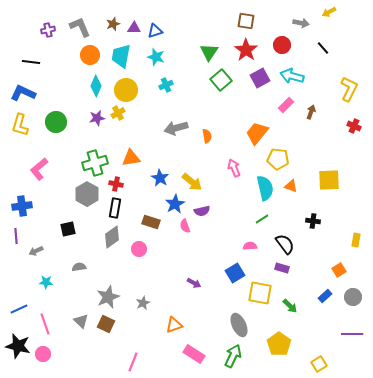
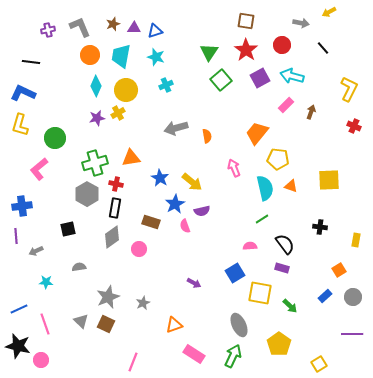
green circle at (56, 122): moved 1 px left, 16 px down
black cross at (313, 221): moved 7 px right, 6 px down
pink circle at (43, 354): moved 2 px left, 6 px down
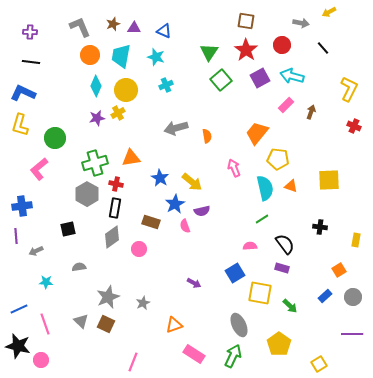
purple cross at (48, 30): moved 18 px left, 2 px down; rotated 16 degrees clockwise
blue triangle at (155, 31): moved 9 px right; rotated 42 degrees clockwise
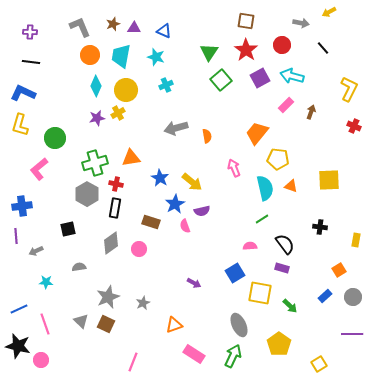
gray diamond at (112, 237): moved 1 px left, 6 px down
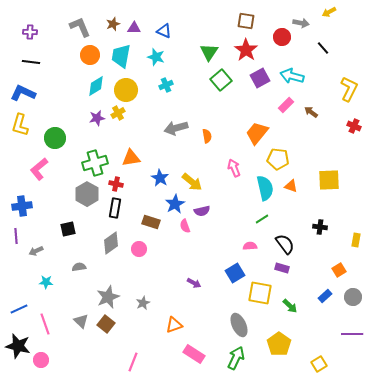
red circle at (282, 45): moved 8 px up
cyan diamond at (96, 86): rotated 35 degrees clockwise
brown arrow at (311, 112): rotated 72 degrees counterclockwise
brown square at (106, 324): rotated 12 degrees clockwise
green arrow at (233, 356): moved 3 px right, 2 px down
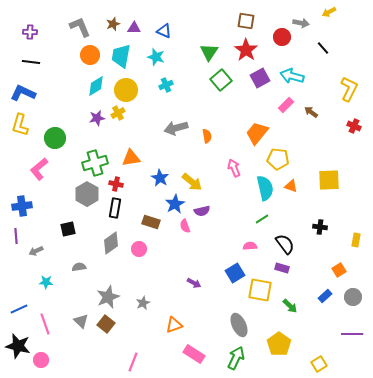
yellow square at (260, 293): moved 3 px up
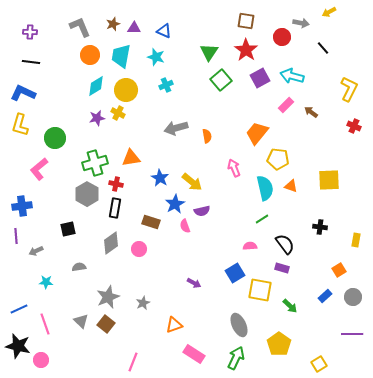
yellow cross at (118, 113): rotated 32 degrees counterclockwise
